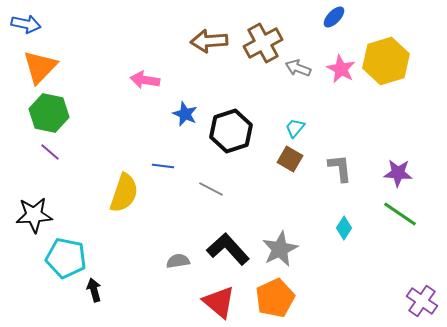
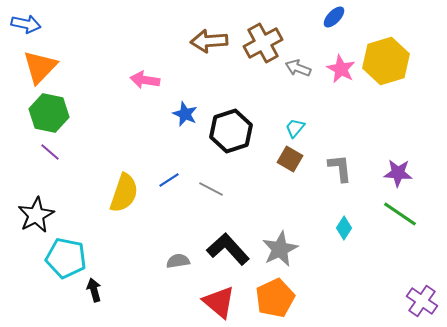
blue line: moved 6 px right, 14 px down; rotated 40 degrees counterclockwise
black star: moved 2 px right; rotated 24 degrees counterclockwise
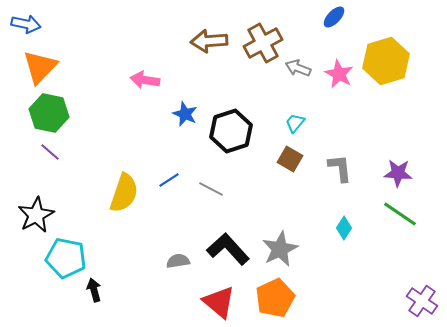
pink star: moved 2 px left, 5 px down
cyan trapezoid: moved 5 px up
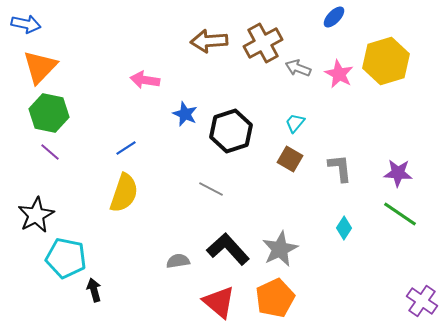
blue line: moved 43 px left, 32 px up
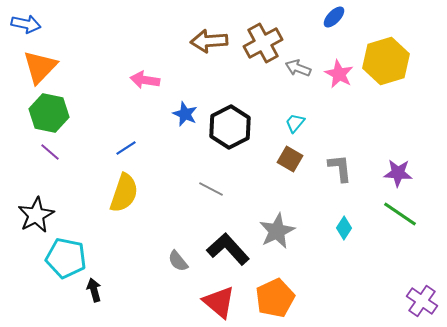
black hexagon: moved 1 px left, 4 px up; rotated 9 degrees counterclockwise
gray star: moved 3 px left, 18 px up
gray semicircle: rotated 120 degrees counterclockwise
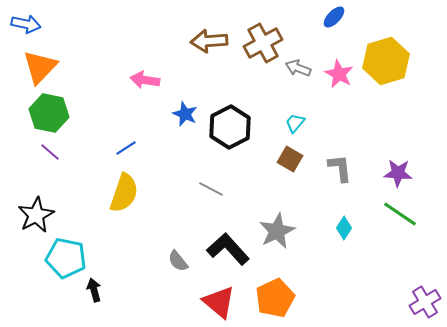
purple cross: moved 3 px right, 1 px down; rotated 24 degrees clockwise
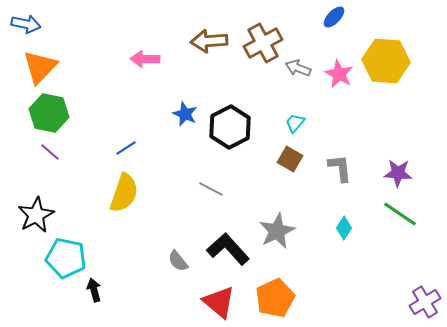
yellow hexagon: rotated 21 degrees clockwise
pink arrow: moved 21 px up; rotated 8 degrees counterclockwise
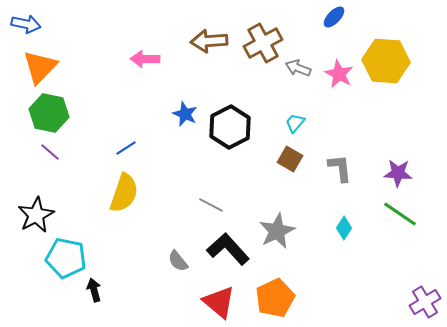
gray line: moved 16 px down
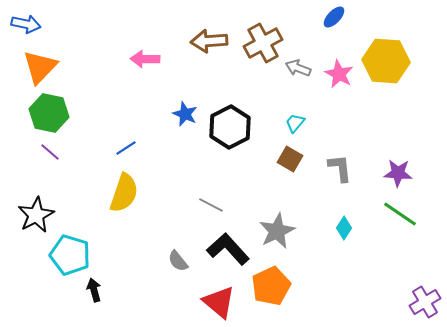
cyan pentagon: moved 4 px right, 3 px up; rotated 6 degrees clockwise
orange pentagon: moved 4 px left, 12 px up
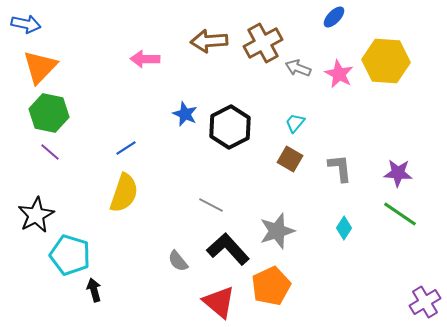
gray star: rotated 9 degrees clockwise
